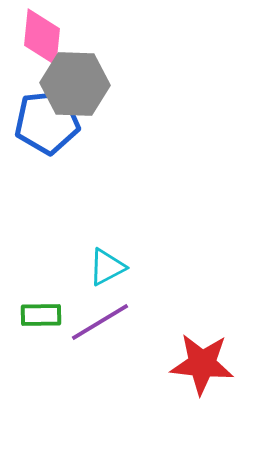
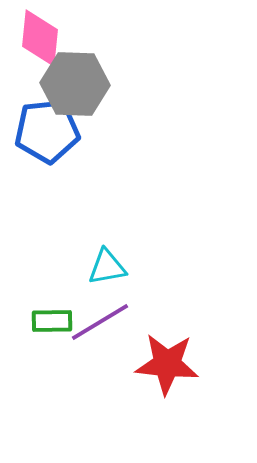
pink diamond: moved 2 px left, 1 px down
blue pentagon: moved 9 px down
cyan triangle: rotated 18 degrees clockwise
green rectangle: moved 11 px right, 6 px down
red star: moved 35 px left
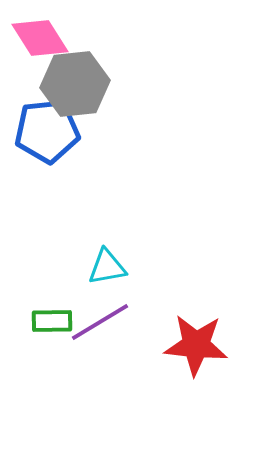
pink diamond: rotated 38 degrees counterclockwise
gray hexagon: rotated 8 degrees counterclockwise
red star: moved 29 px right, 19 px up
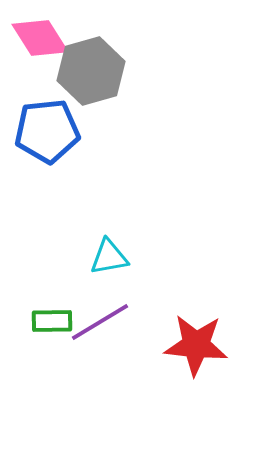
gray hexagon: moved 16 px right, 13 px up; rotated 10 degrees counterclockwise
cyan triangle: moved 2 px right, 10 px up
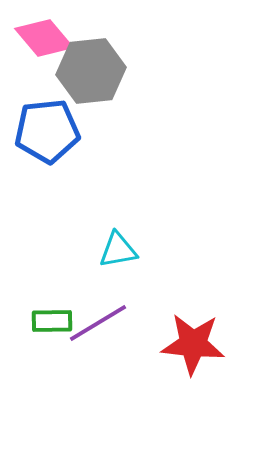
pink diamond: moved 4 px right; rotated 8 degrees counterclockwise
gray hexagon: rotated 10 degrees clockwise
cyan triangle: moved 9 px right, 7 px up
purple line: moved 2 px left, 1 px down
red star: moved 3 px left, 1 px up
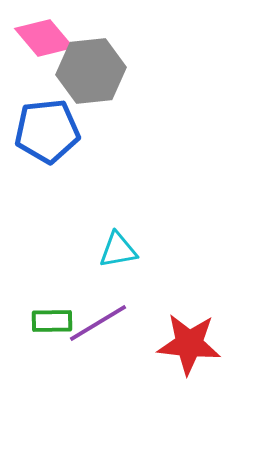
red star: moved 4 px left
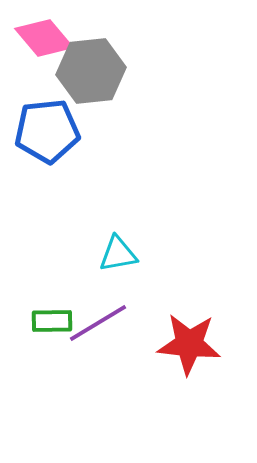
cyan triangle: moved 4 px down
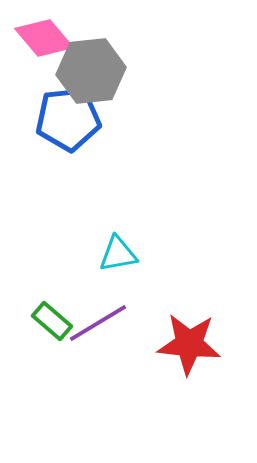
blue pentagon: moved 21 px right, 12 px up
green rectangle: rotated 42 degrees clockwise
